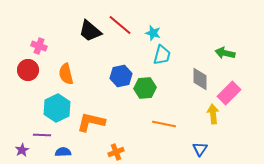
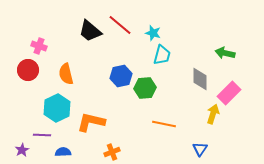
yellow arrow: rotated 24 degrees clockwise
orange cross: moved 4 px left
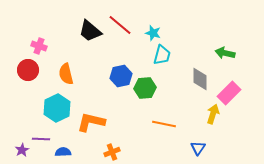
purple line: moved 1 px left, 4 px down
blue triangle: moved 2 px left, 1 px up
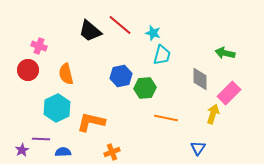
orange line: moved 2 px right, 6 px up
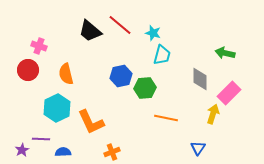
orange L-shape: rotated 128 degrees counterclockwise
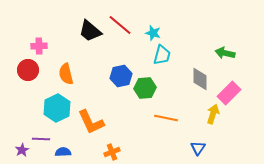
pink cross: rotated 21 degrees counterclockwise
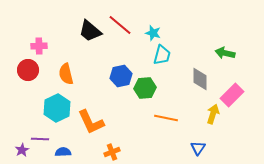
pink rectangle: moved 3 px right, 2 px down
purple line: moved 1 px left
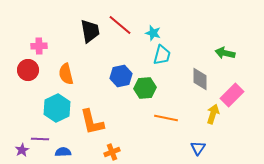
black trapezoid: rotated 140 degrees counterclockwise
orange L-shape: moved 1 px right; rotated 12 degrees clockwise
